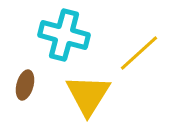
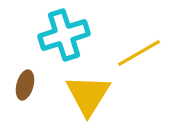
cyan cross: rotated 33 degrees counterclockwise
yellow line: rotated 12 degrees clockwise
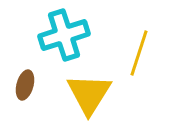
yellow line: rotated 42 degrees counterclockwise
yellow triangle: moved 1 px right, 1 px up
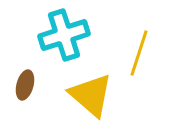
yellow triangle: moved 2 px right, 1 px down; rotated 21 degrees counterclockwise
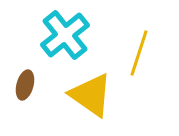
cyan cross: moved 1 px right; rotated 21 degrees counterclockwise
yellow triangle: rotated 6 degrees counterclockwise
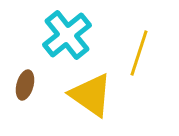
cyan cross: moved 2 px right
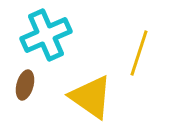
cyan cross: moved 21 px left; rotated 15 degrees clockwise
yellow triangle: moved 2 px down
